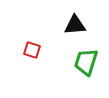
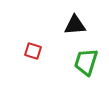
red square: moved 1 px right, 1 px down
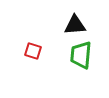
green trapezoid: moved 5 px left, 7 px up; rotated 12 degrees counterclockwise
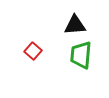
red square: rotated 24 degrees clockwise
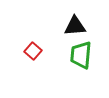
black triangle: moved 1 px down
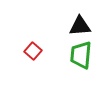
black triangle: moved 5 px right
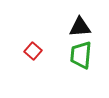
black triangle: moved 1 px down
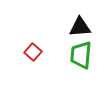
red square: moved 1 px down
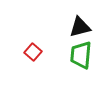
black triangle: rotated 10 degrees counterclockwise
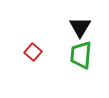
black triangle: rotated 45 degrees counterclockwise
